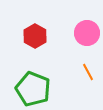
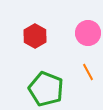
pink circle: moved 1 px right
green pentagon: moved 13 px right
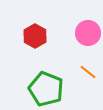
orange line: rotated 24 degrees counterclockwise
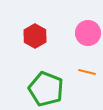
orange line: moved 1 px left; rotated 24 degrees counterclockwise
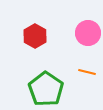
green pentagon: rotated 12 degrees clockwise
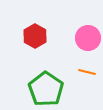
pink circle: moved 5 px down
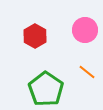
pink circle: moved 3 px left, 8 px up
orange line: rotated 24 degrees clockwise
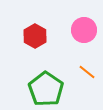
pink circle: moved 1 px left
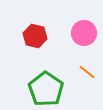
pink circle: moved 3 px down
red hexagon: rotated 15 degrees counterclockwise
